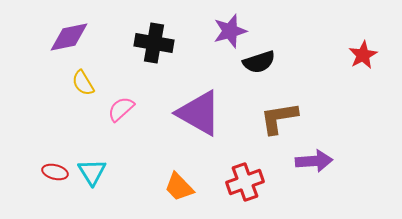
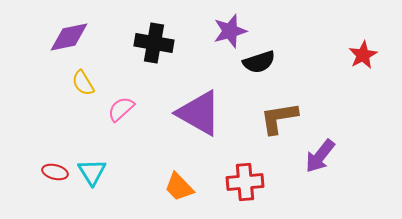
purple arrow: moved 6 px right, 5 px up; rotated 132 degrees clockwise
red cross: rotated 15 degrees clockwise
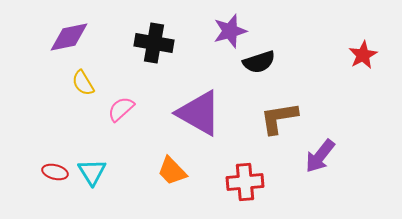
orange trapezoid: moved 7 px left, 16 px up
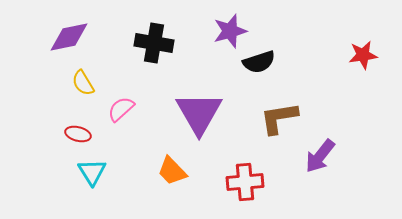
red star: rotated 20 degrees clockwise
purple triangle: rotated 30 degrees clockwise
red ellipse: moved 23 px right, 38 px up
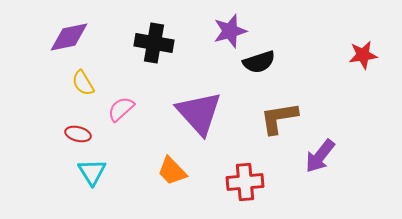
purple triangle: rotated 12 degrees counterclockwise
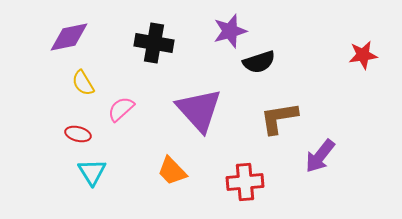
purple triangle: moved 3 px up
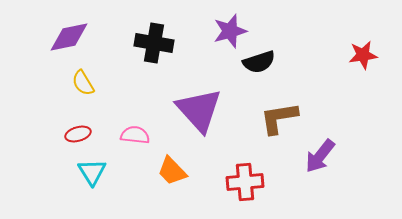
pink semicircle: moved 14 px right, 26 px down; rotated 48 degrees clockwise
red ellipse: rotated 30 degrees counterclockwise
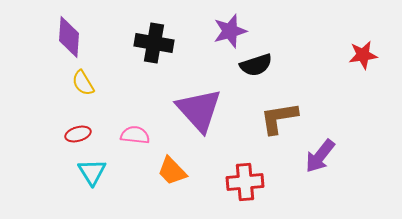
purple diamond: rotated 75 degrees counterclockwise
black semicircle: moved 3 px left, 3 px down
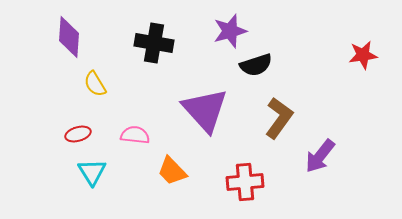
yellow semicircle: moved 12 px right, 1 px down
purple triangle: moved 6 px right
brown L-shape: rotated 135 degrees clockwise
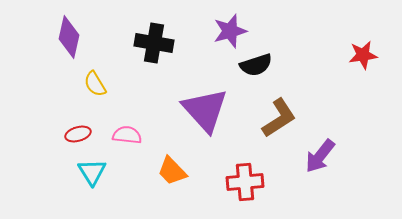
purple diamond: rotated 9 degrees clockwise
brown L-shape: rotated 21 degrees clockwise
pink semicircle: moved 8 px left
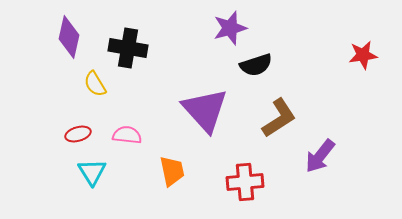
purple star: moved 3 px up
black cross: moved 26 px left, 5 px down
orange trapezoid: rotated 148 degrees counterclockwise
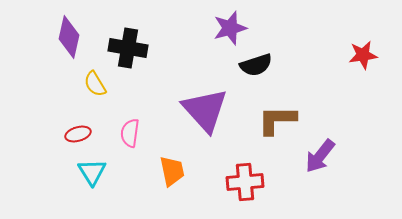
brown L-shape: moved 2 px left, 2 px down; rotated 147 degrees counterclockwise
pink semicircle: moved 3 px right, 2 px up; rotated 88 degrees counterclockwise
